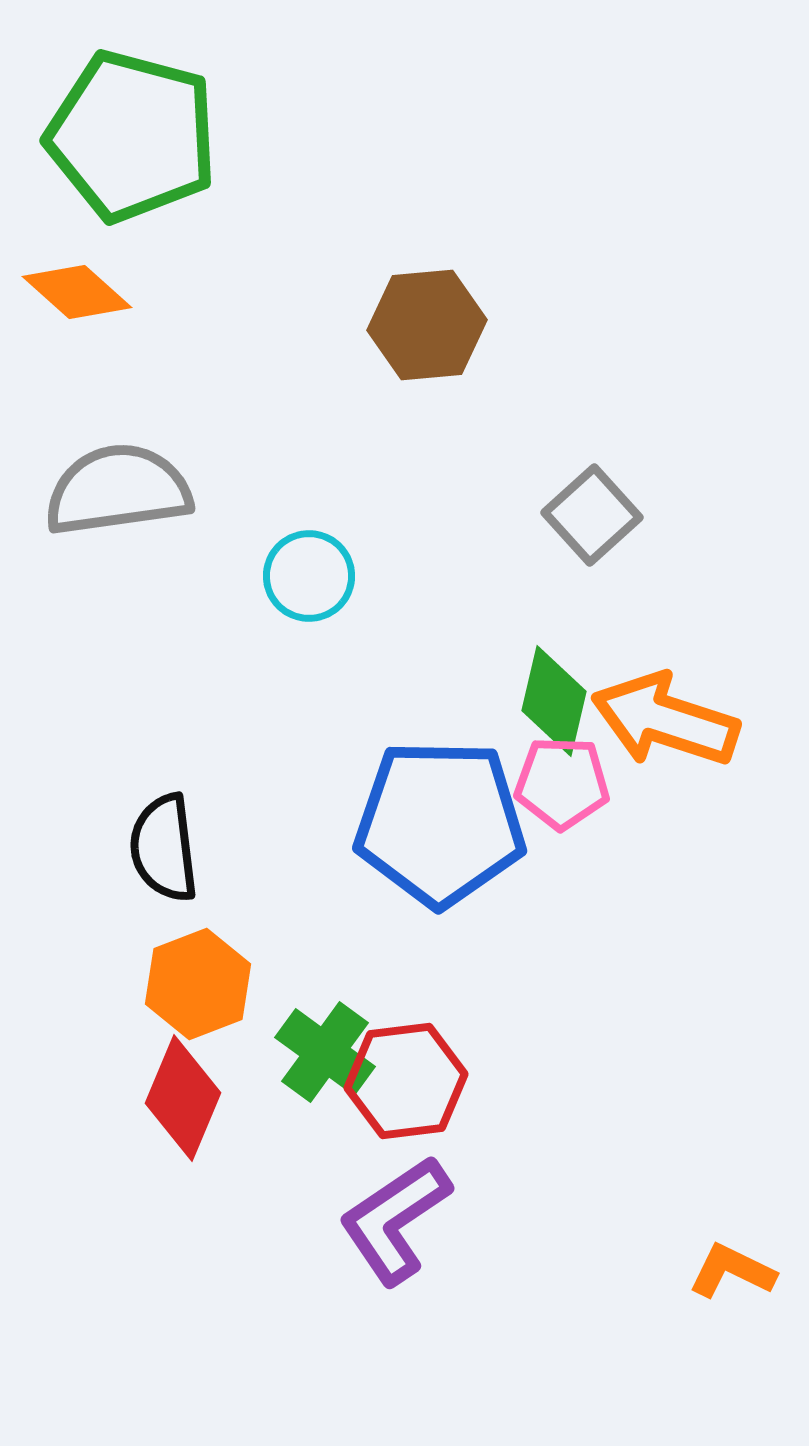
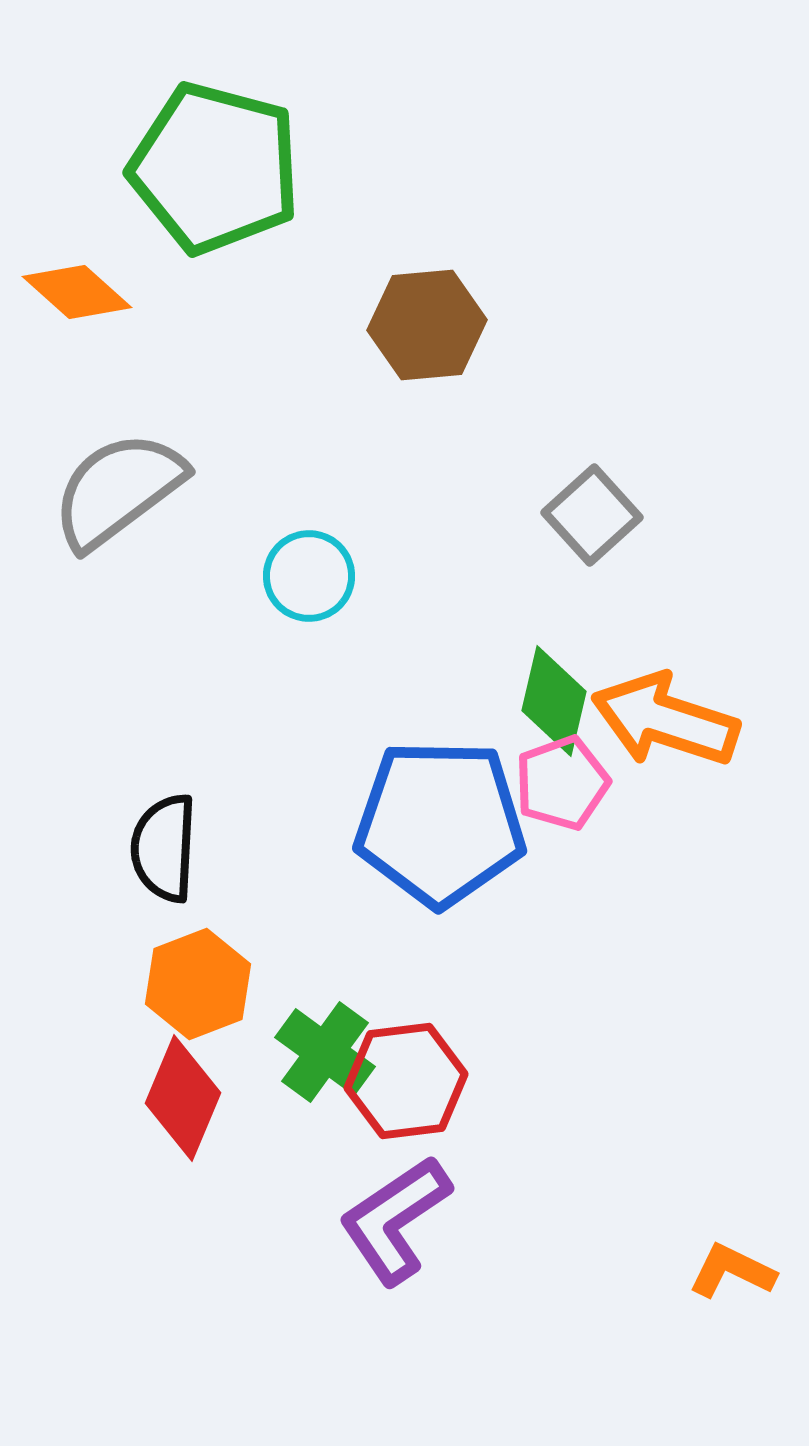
green pentagon: moved 83 px right, 32 px down
gray semicircle: rotated 29 degrees counterclockwise
pink pentagon: rotated 22 degrees counterclockwise
black semicircle: rotated 10 degrees clockwise
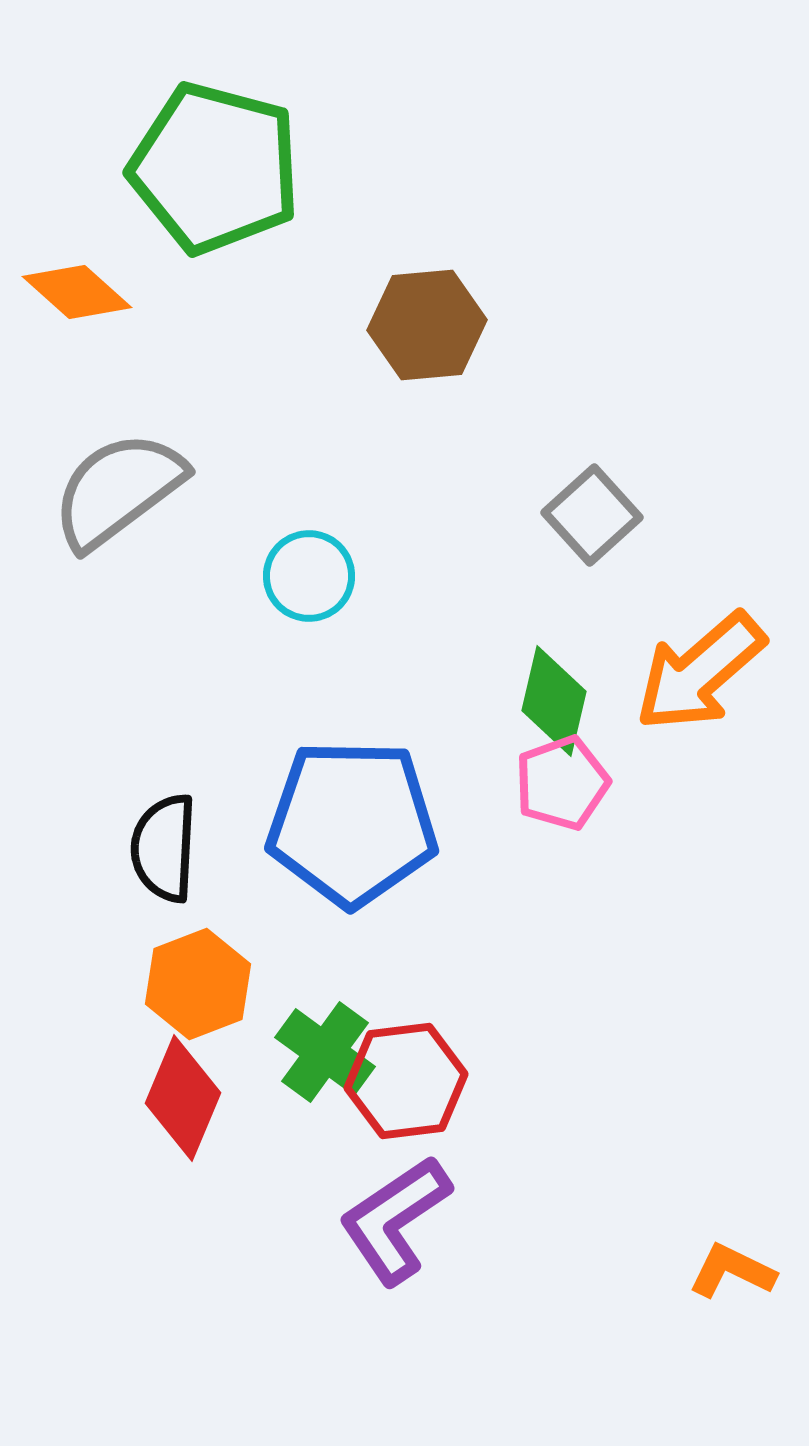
orange arrow: moved 35 px right, 48 px up; rotated 59 degrees counterclockwise
blue pentagon: moved 88 px left
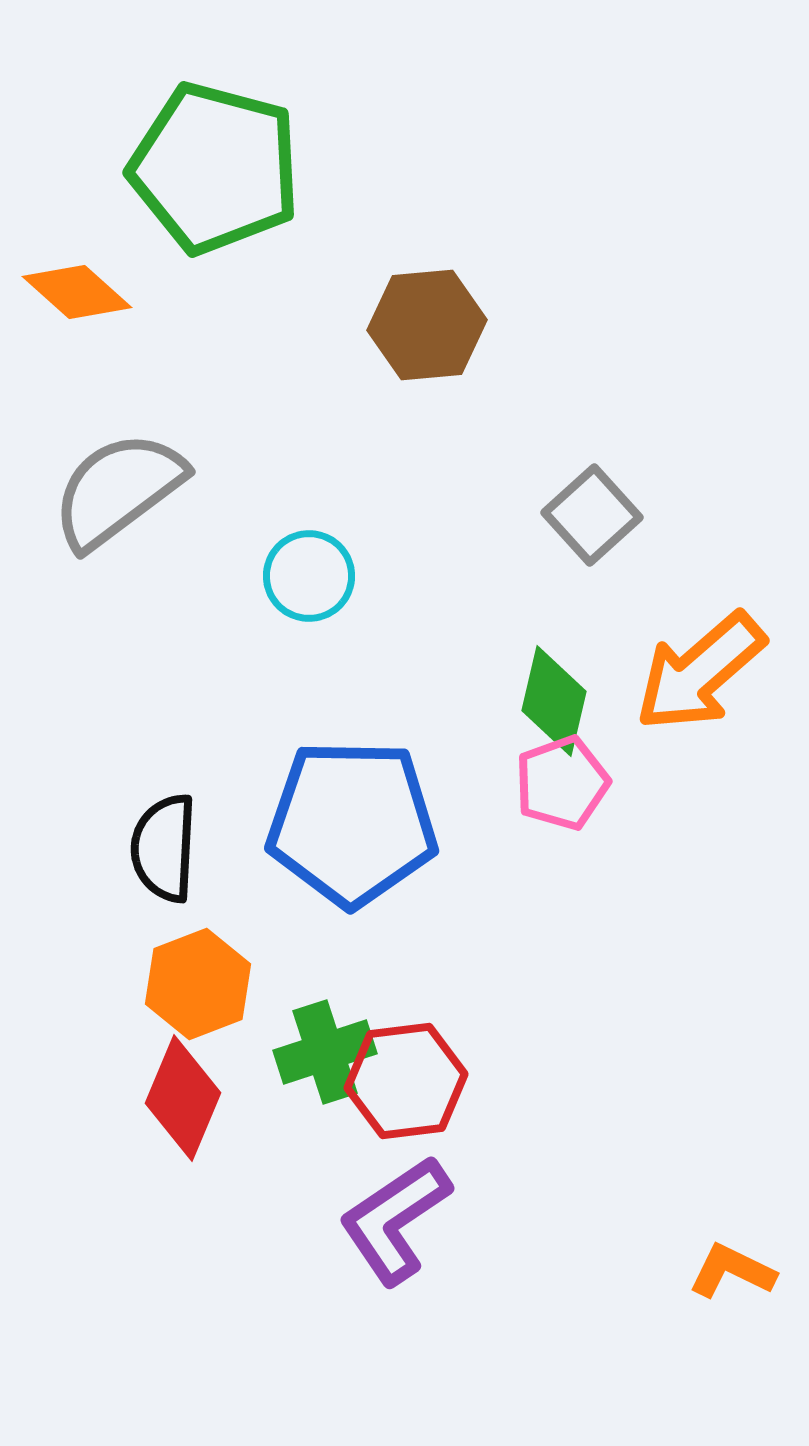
green cross: rotated 36 degrees clockwise
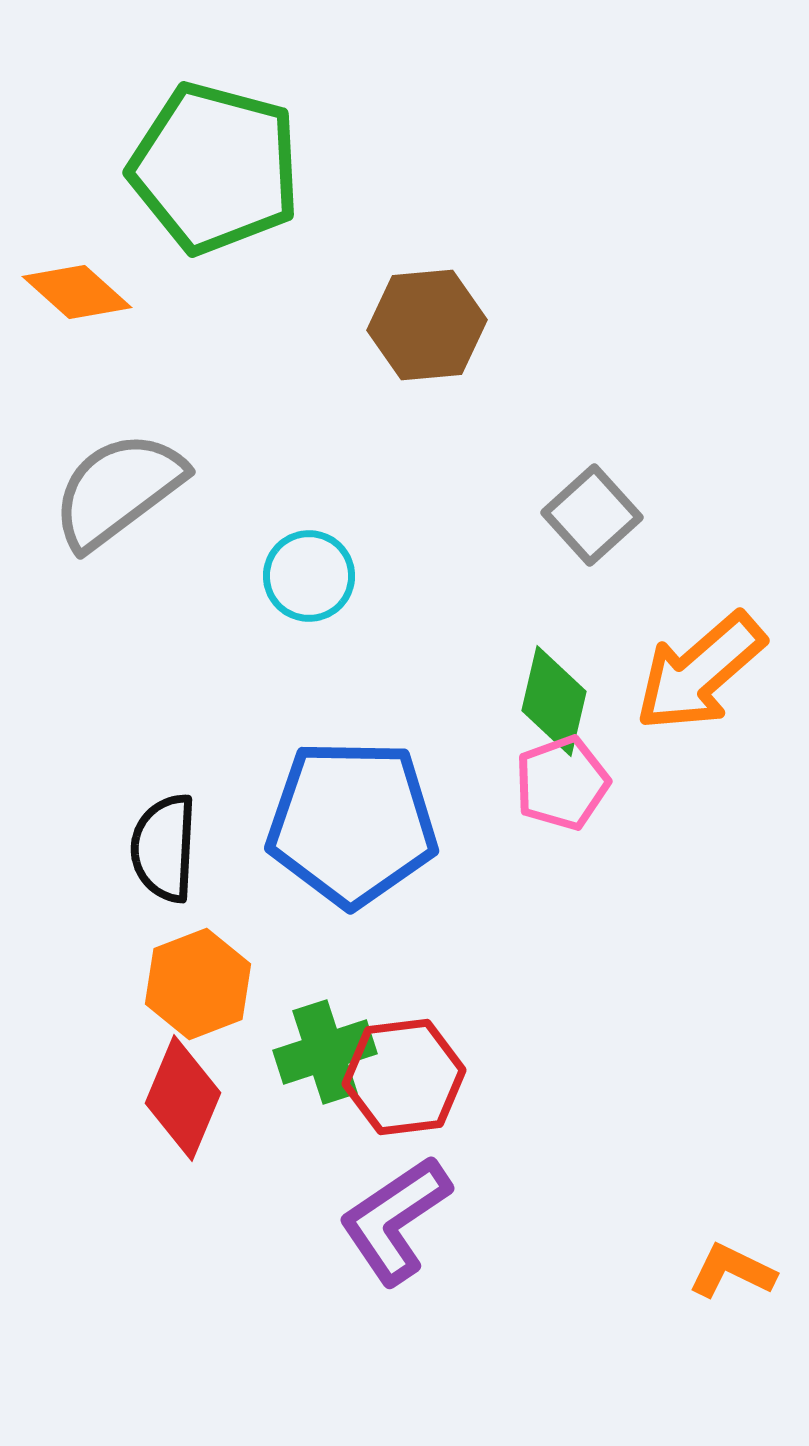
red hexagon: moved 2 px left, 4 px up
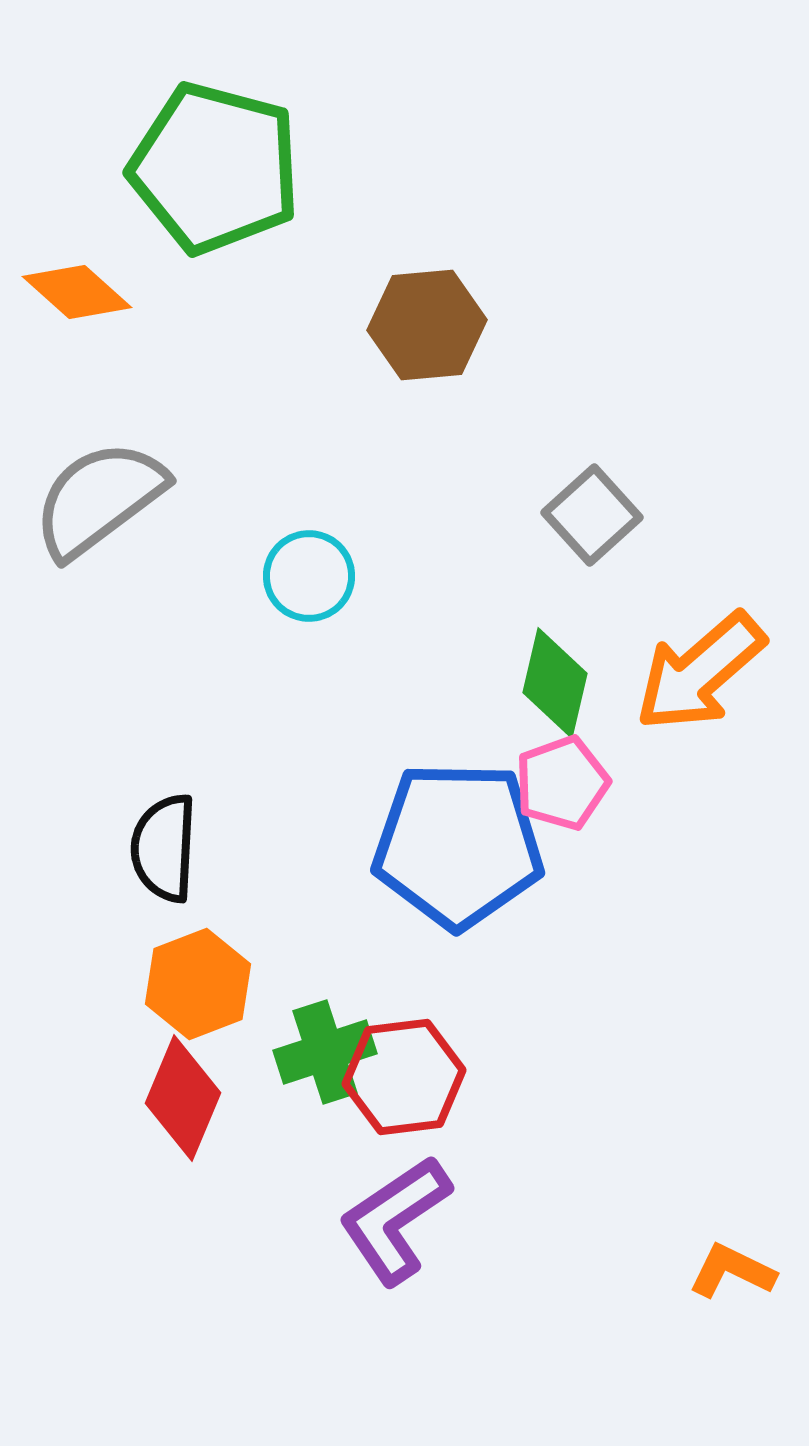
gray semicircle: moved 19 px left, 9 px down
green diamond: moved 1 px right, 18 px up
blue pentagon: moved 106 px right, 22 px down
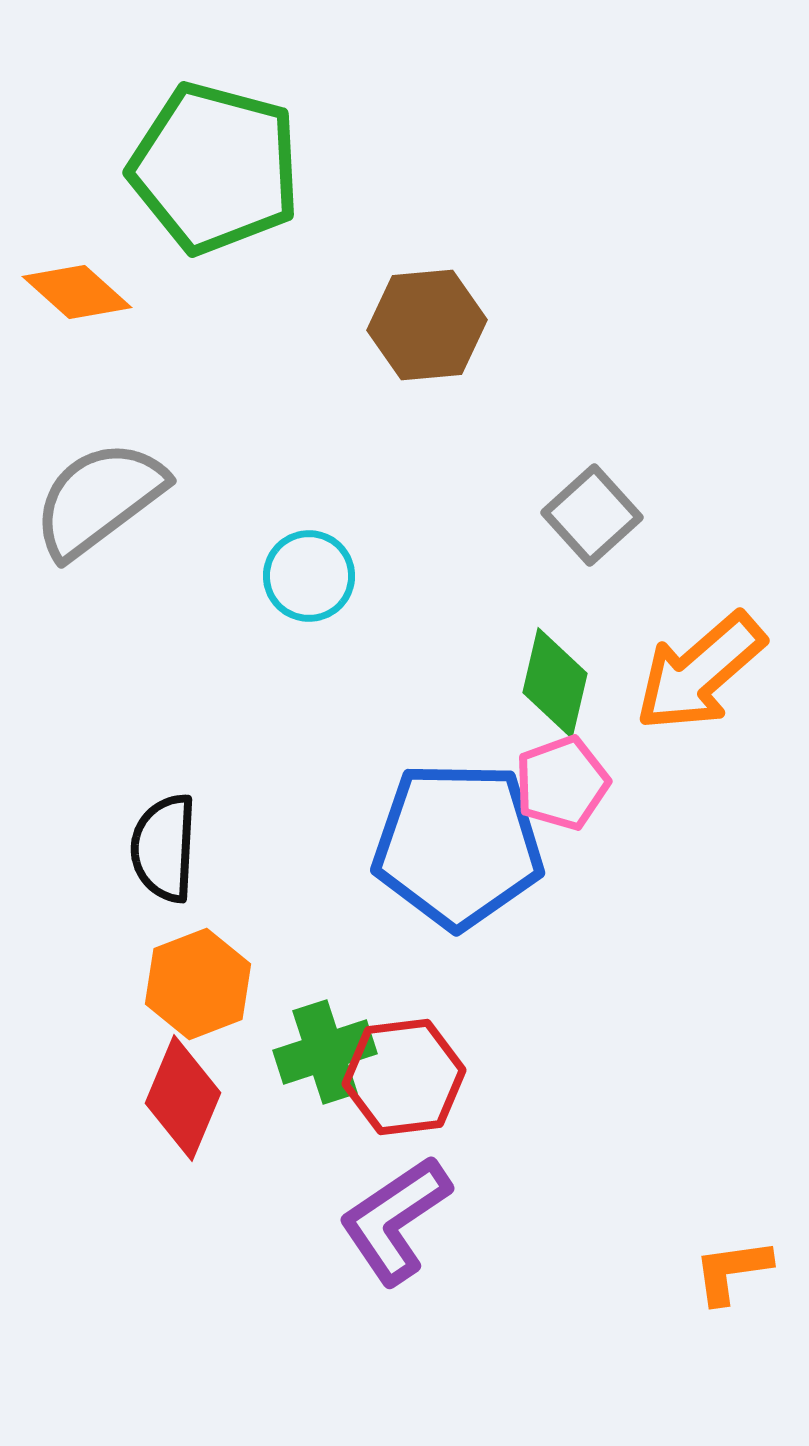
orange L-shape: rotated 34 degrees counterclockwise
